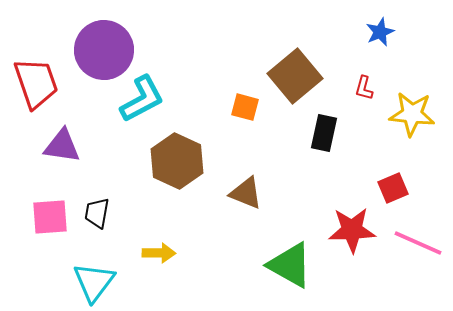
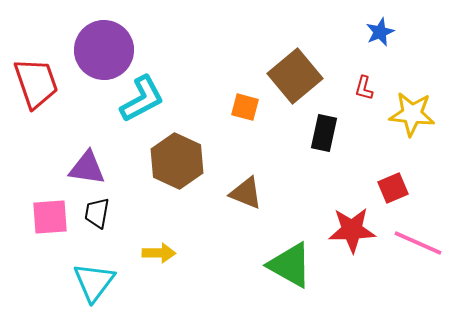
purple triangle: moved 25 px right, 22 px down
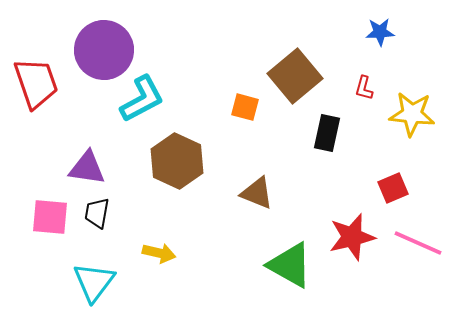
blue star: rotated 20 degrees clockwise
black rectangle: moved 3 px right
brown triangle: moved 11 px right
pink square: rotated 9 degrees clockwise
red star: moved 7 px down; rotated 12 degrees counterclockwise
yellow arrow: rotated 12 degrees clockwise
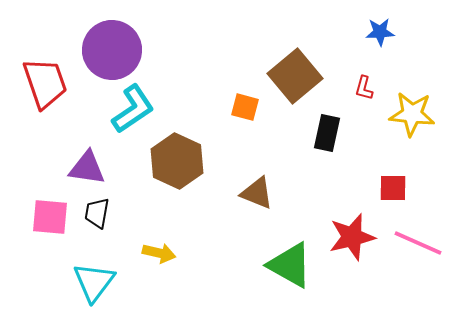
purple circle: moved 8 px right
red trapezoid: moved 9 px right
cyan L-shape: moved 9 px left, 10 px down; rotated 6 degrees counterclockwise
red square: rotated 24 degrees clockwise
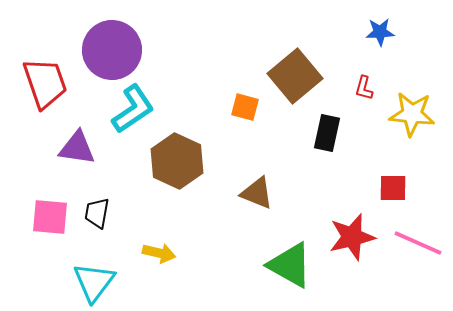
purple triangle: moved 10 px left, 20 px up
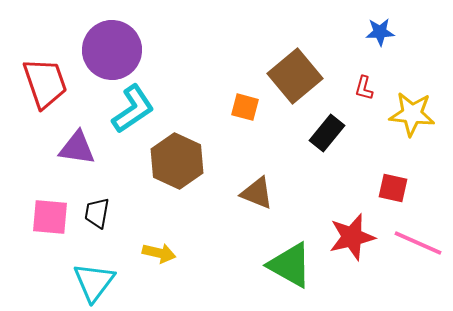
black rectangle: rotated 27 degrees clockwise
red square: rotated 12 degrees clockwise
